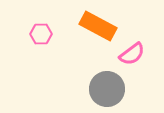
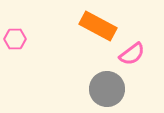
pink hexagon: moved 26 px left, 5 px down
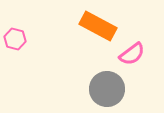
pink hexagon: rotated 15 degrees clockwise
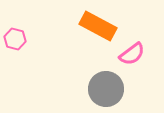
gray circle: moved 1 px left
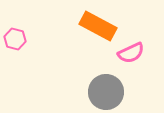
pink semicircle: moved 1 px left, 1 px up; rotated 12 degrees clockwise
gray circle: moved 3 px down
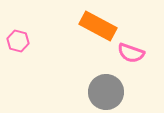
pink hexagon: moved 3 px right, 2 px down
pink semicircle: rotated 44 degrees clockwise
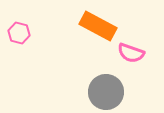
pink hexagon: moved 1 px right, 8 px up
